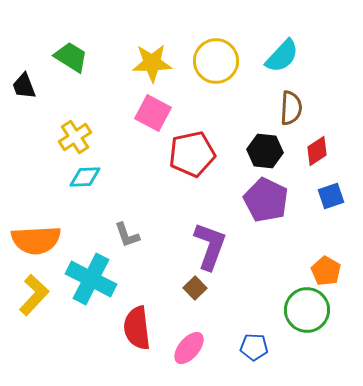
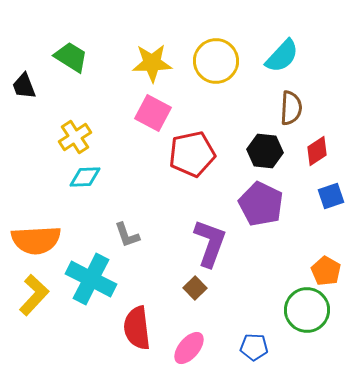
purple pentagon: moved 5 px left, 4 px down
purple L-shape: moved 3 px up
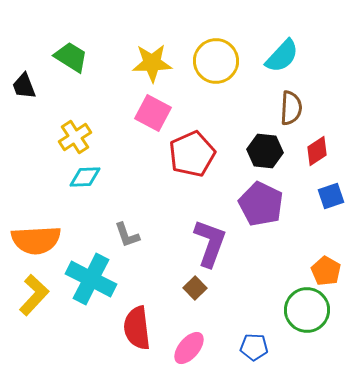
red pentagon: rotated 12 degrees counterclockwise
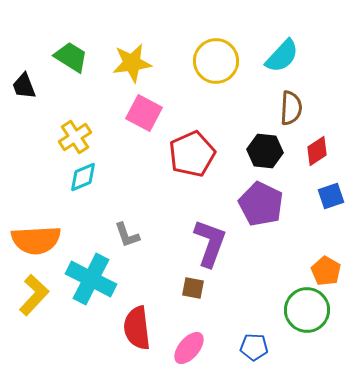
yellow star: moved 20 px left; rotated 6 degrees counterclockwise
pink square: moved 9 px left
cyan diamond: moved 2 px left; rotated 20 degrees counterclockwise
brown square: moved 2 px left; rotated 35 degrees counterclockwise
